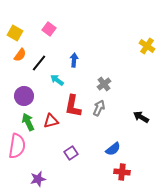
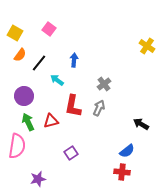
black arrow: moved 7 px down
blue semicircle: moved 14 px right, 2 px down
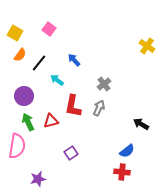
blue arrow: rotated 48 degrees counterclockwise
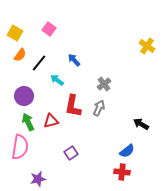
pink semicircle: moved 3 px right, 1 px down
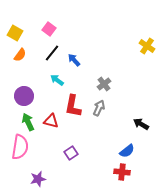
black line: moved 13 px right, 10 px up
red triangle: rotated 28 degrees clockwise
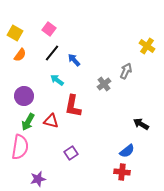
gray arrow: moved 27 px right, 37 px up
green arrow: rotated 126 degrees counterclockwise
